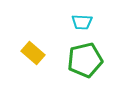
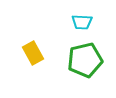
yellow rectangle: rotated 20 degrees clockwise
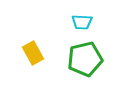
green pentagon: moved 1 px up
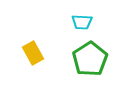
green pentagon: moved 5 px right; rotated 20 degrees counterclockwise
